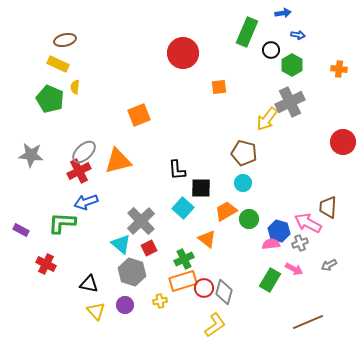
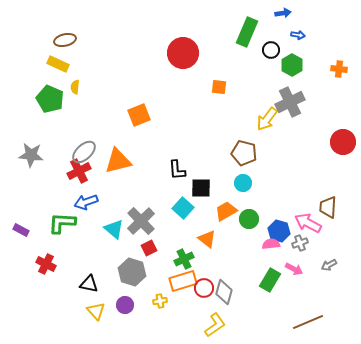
orange square at (219, 87): rotated 14 degrees clockwise
cyan triangle at (121, 244): moved 7 px left, 15 px up
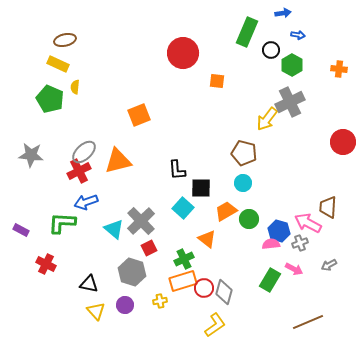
orange square at (219, 87): moved 2 px left, 6 px up
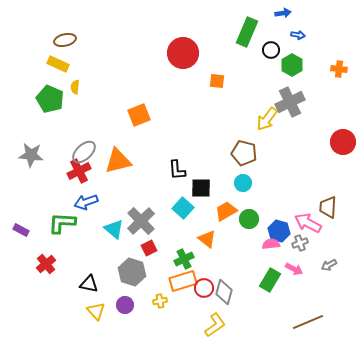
red cross at (46, 264): rotated 24 degrees clockwise
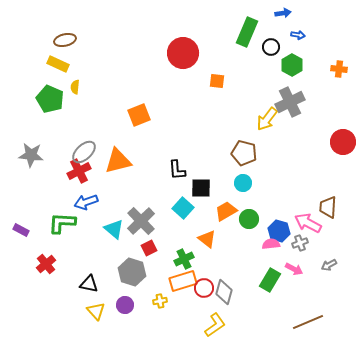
black circle at (271, 50): moved 3 px up
